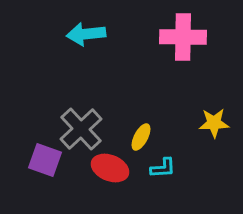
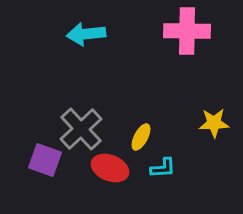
pink cross: moved 4 px right, 6 px up
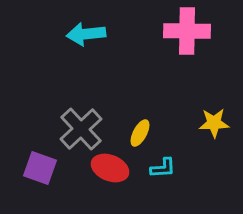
yellow ellipse: moved 1 px left, 4 px up
purple square: moved 5 px left, 8 px down
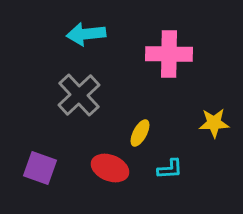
pink cross: moved 18 px left, 23 px down
gray cross: moved 2 px left, 34 px up
cyan L-shape: moved 7 px right, 1 px down
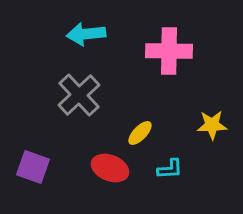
pink cross: moved 3 px up
yellow star: moved 2 px left, 2 px down
yellow ellipse: rotated 16 degrees clockwise
purple square: moved 7 px left, 1 px up
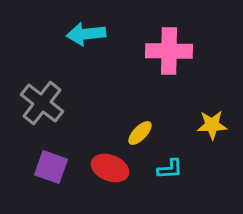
gray cross: moved 37 px left, 8 px down; rotated 9 degrees counterclockwise
purple square: moved 18 px right
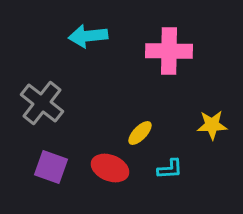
cyan arrow: moved 2 px right, 2 px down
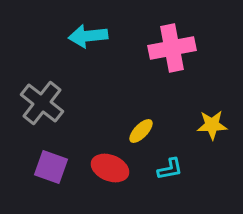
pink cross: moved 3 px right, 3 px up; rotated 12 degrees counterclockwise
yellow ellipse: moved 1 px right, 2 px up
cyan L-shape: rotated 8 degrees counterclockwise
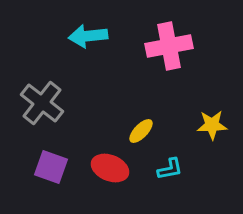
pink cross: moved 3 px left, 2 px up
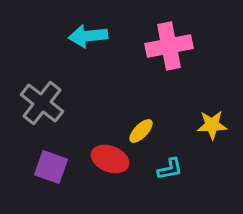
red ellipse: moved 9 px up
